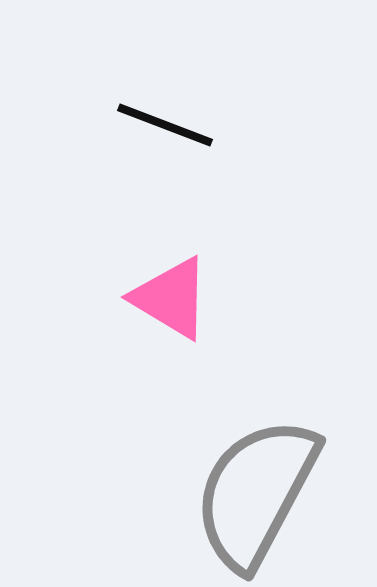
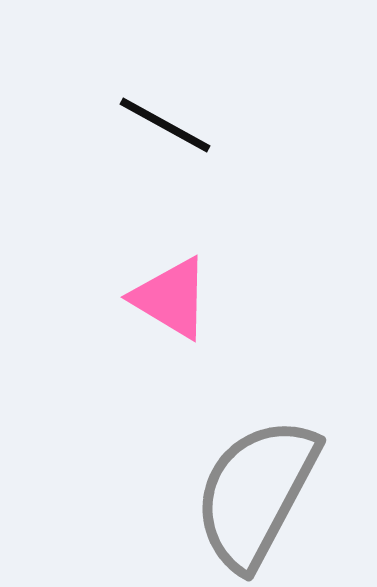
black line: rotated 8 degrees clockwise
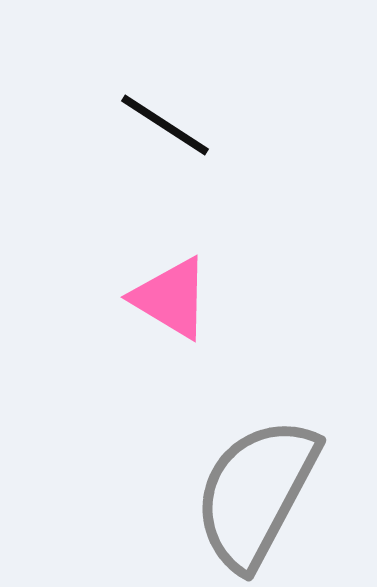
black line: rotated 4 degrees clockwise
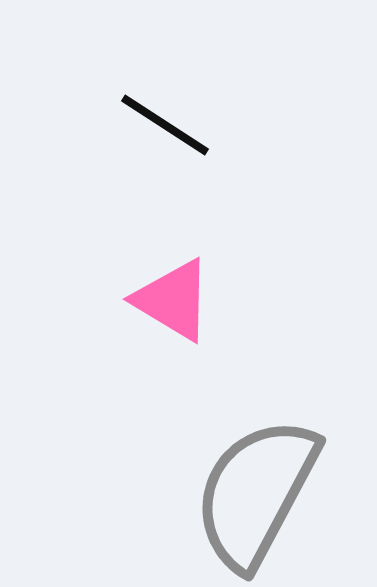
pink triangle: moved 2 px right, 2 px down
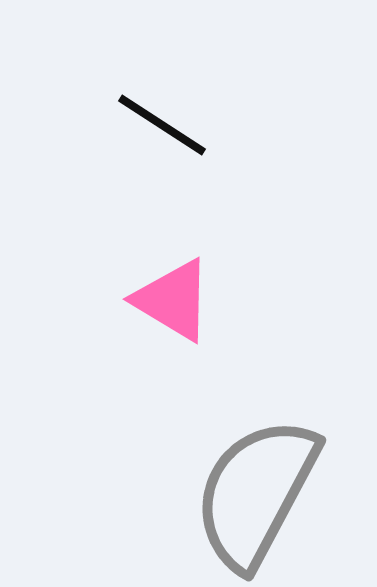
black line: moved 3 px left
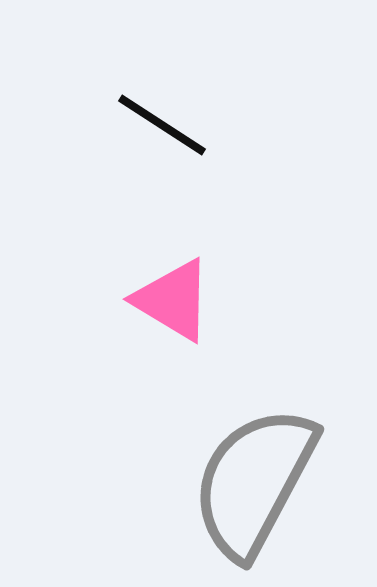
gray semicircle: moved 2 px left, 11 px up
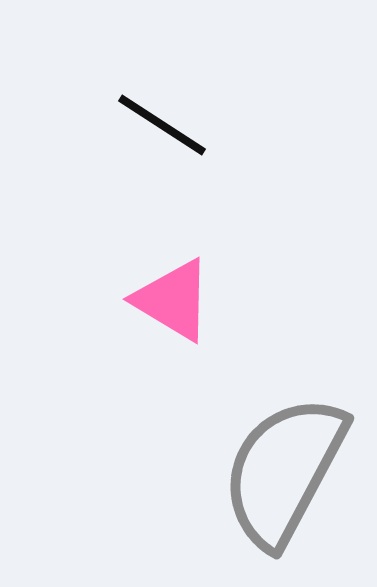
gray semicircle: moved 30 px right, 11 px up
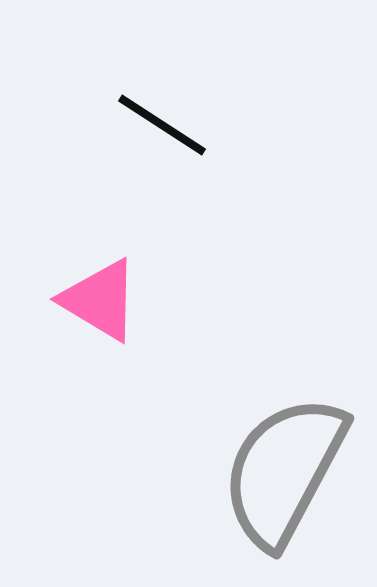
pink triangle: moved 73 px left
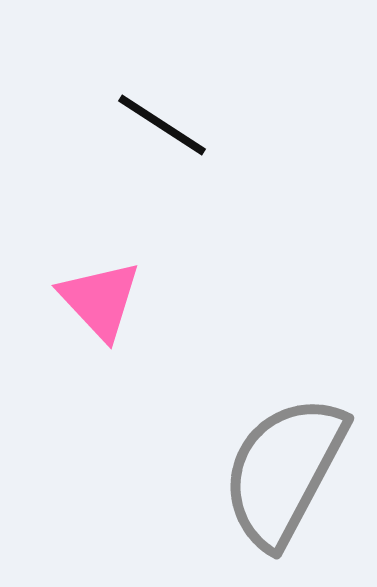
pink triangle: rotated 16 degrees clockwise
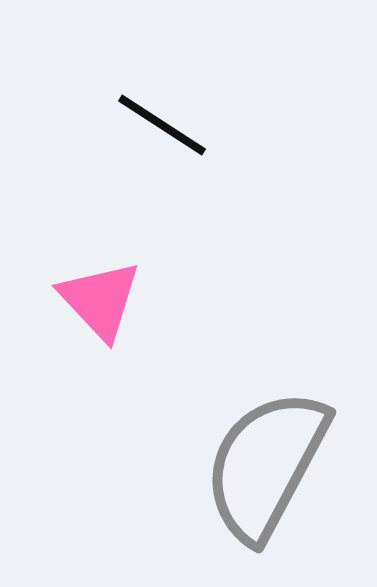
gray semicircle: moved 18 px left, 6 px up
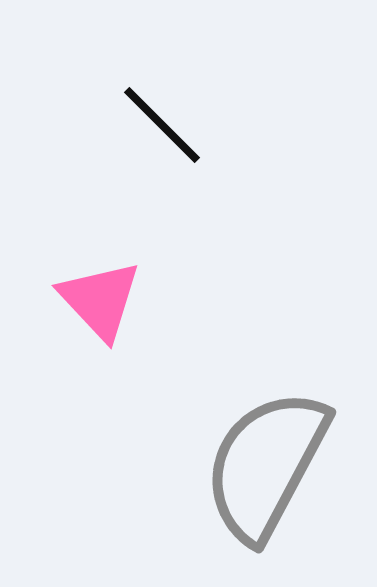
black line: rotated 12 degrees clockwise
